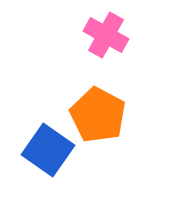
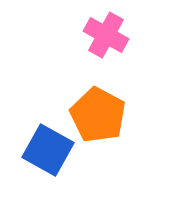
blue square: rotated 6 degrees counterclockwise
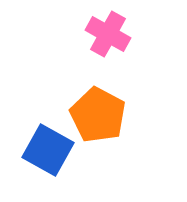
pink cross: moved 2 px right, 1 px up
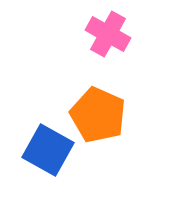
orange pentagon: rotated 4 degrees counterclockwise
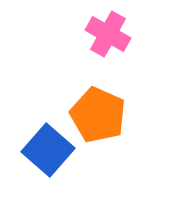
blue square: rotated 12 degrees clockwise
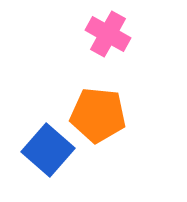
orange pentagon: rotated 18 degrees counterclockwise
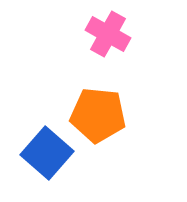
blue square: moved 1 px left, 3 px down
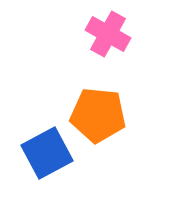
blue square: rotated 21 degrees clockwise
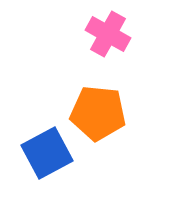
orange pentagon: moved 2 px up
